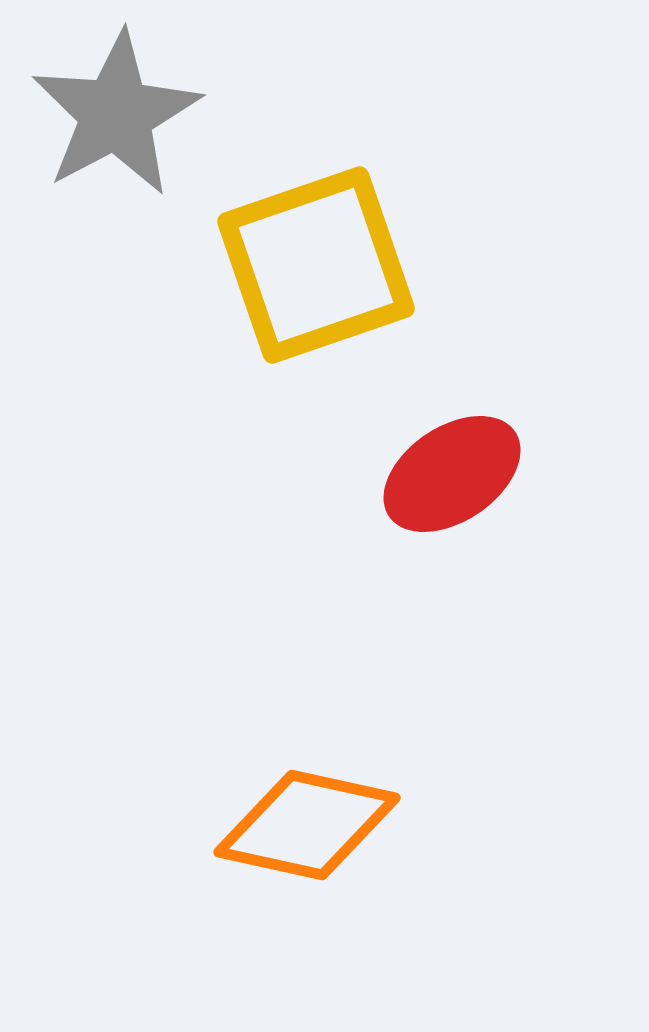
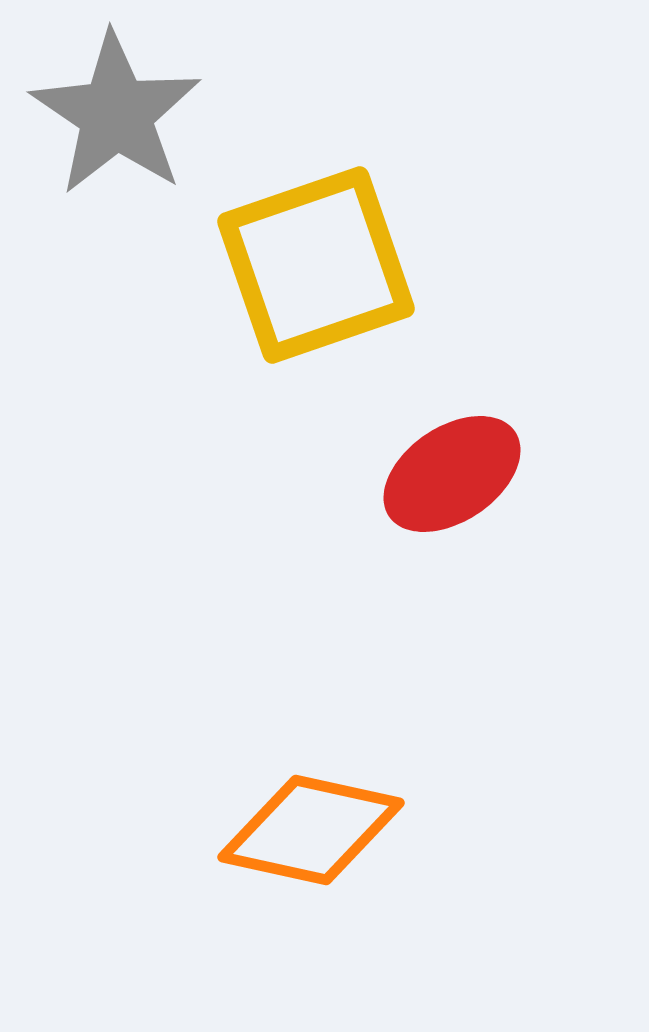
gray star: rotated 10 degrees counterclockwise
orange diamond: moved 4 px right, 5 px down
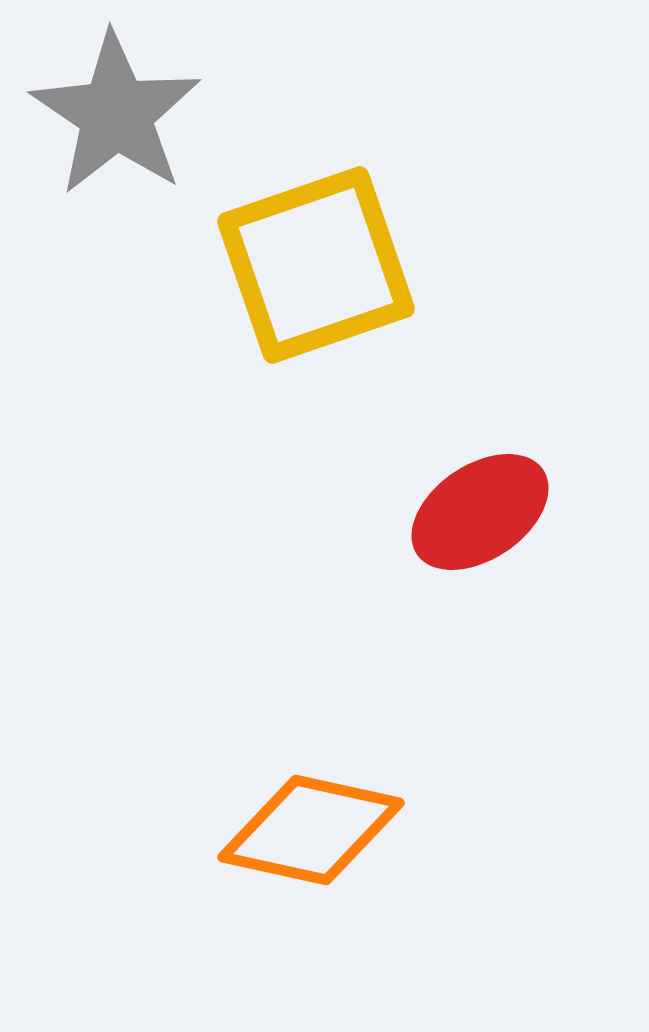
red ellipse: moved 28 px right, 38 px down
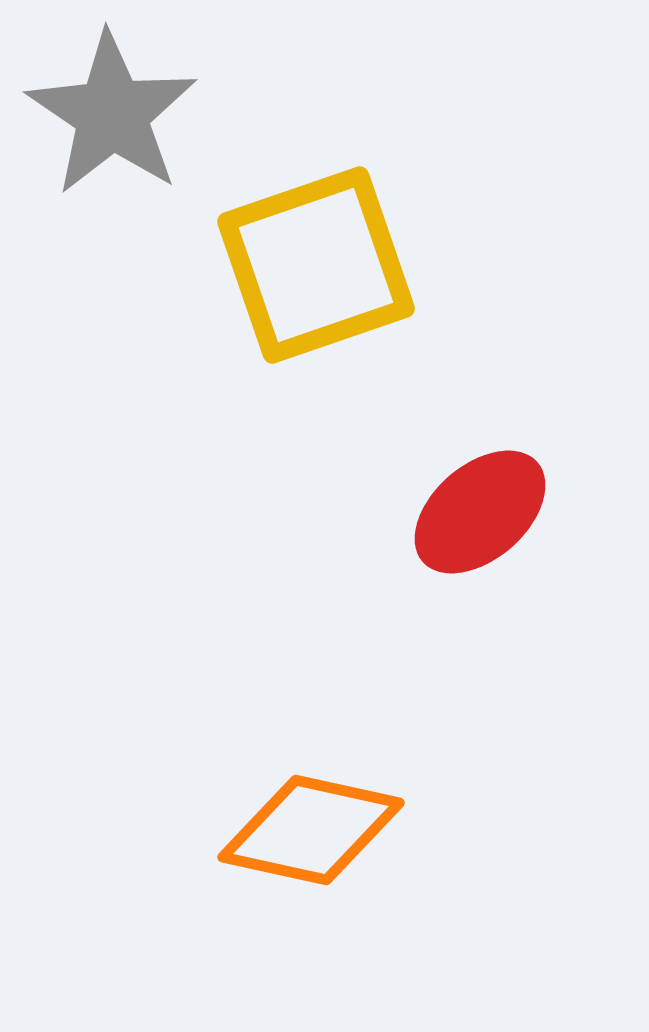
gray star: moved 4 px left
red ellipse: rotated 7 degrees counterclockwise
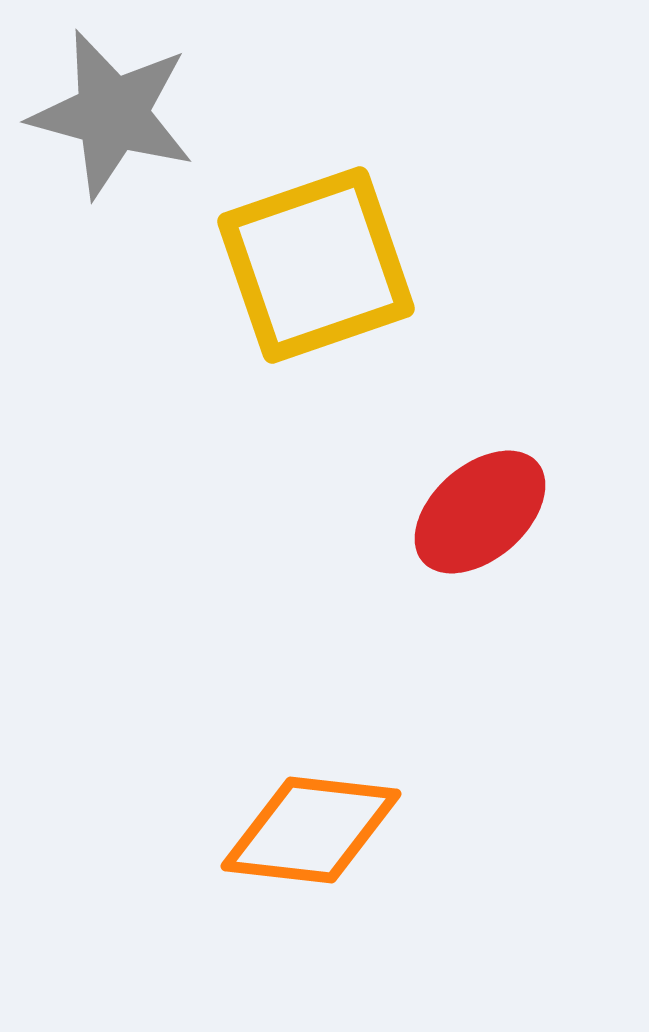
gray star: rotated 19 degrees counterclockwise
orange diamond: rotated 6 degrees counterclockwise
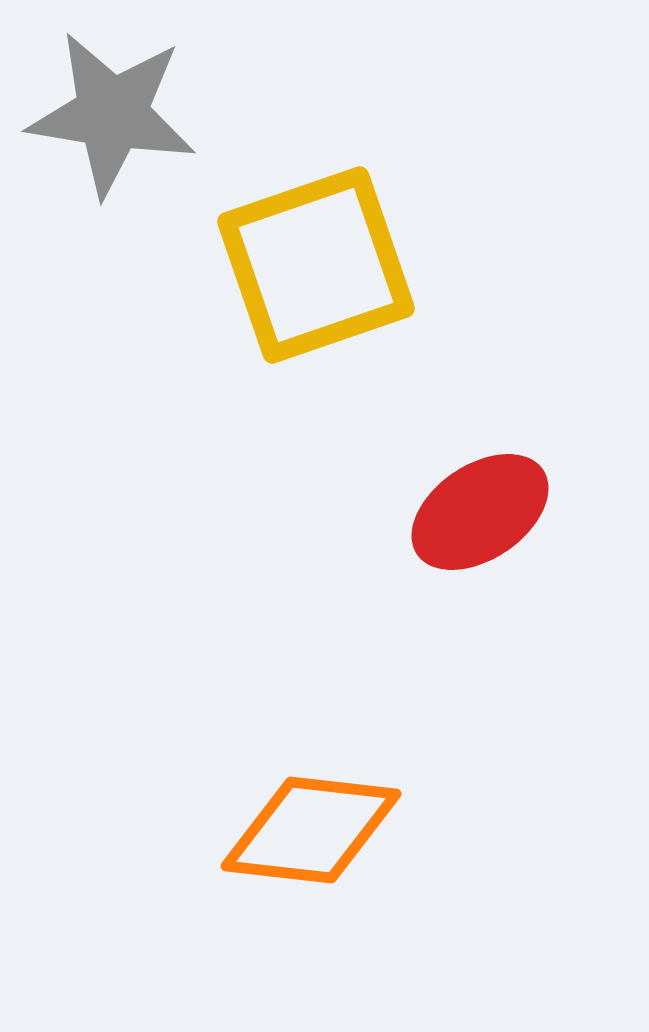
gray star: rotated 6 degrees counterclockwise
red ellipse: rotated 7 degrees clockwise
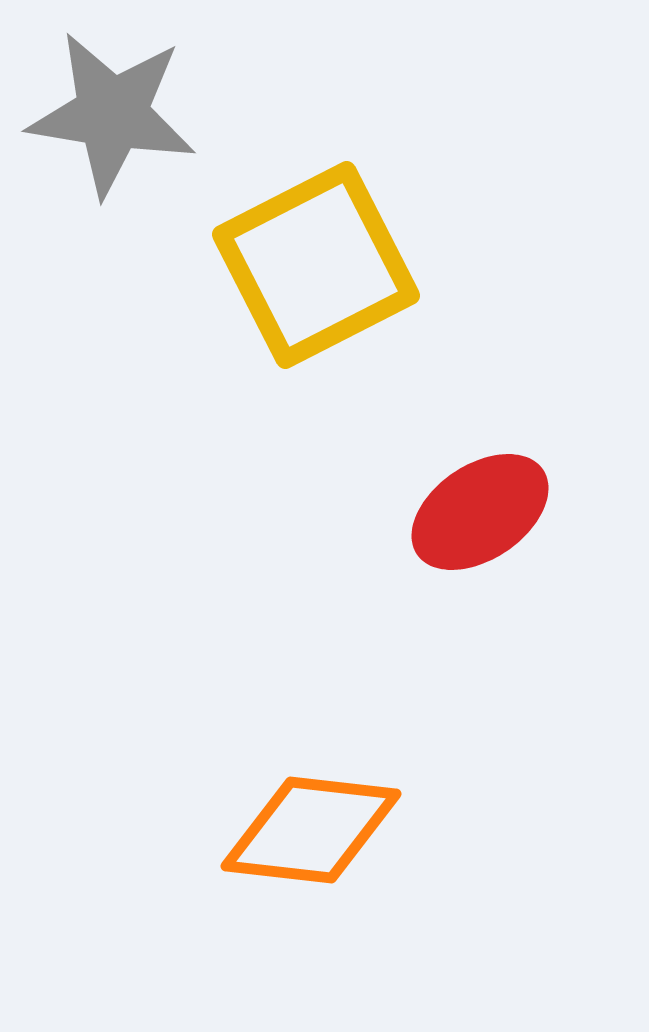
yellow square: rotated 8 degrees counterclockwise
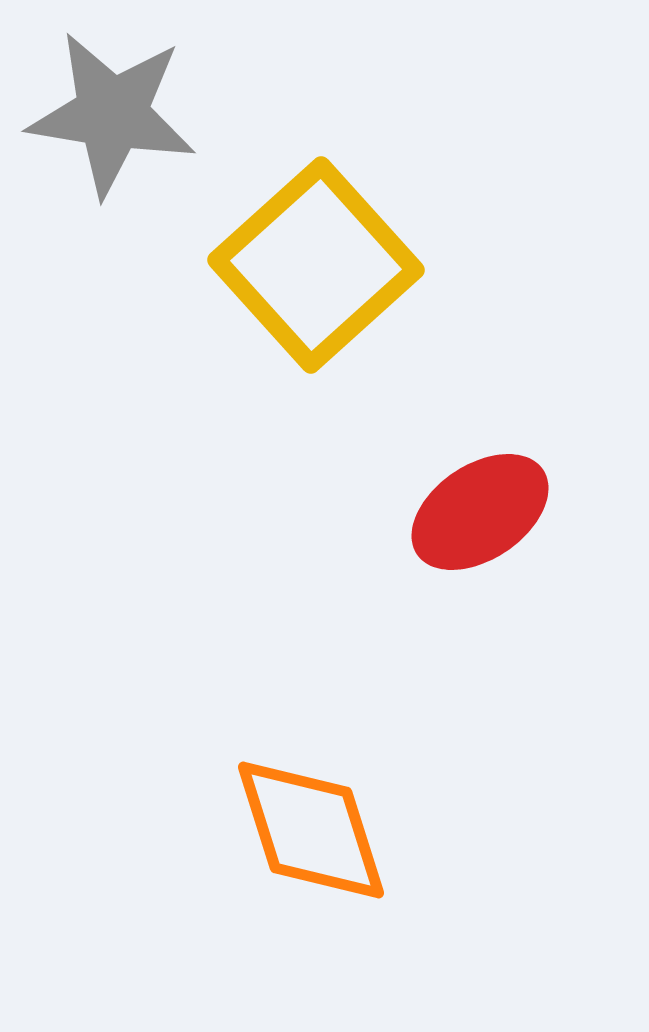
yellow square: rotated 15 degrees counterclockwise
orange diamond: rotated 66 degrees clockwise
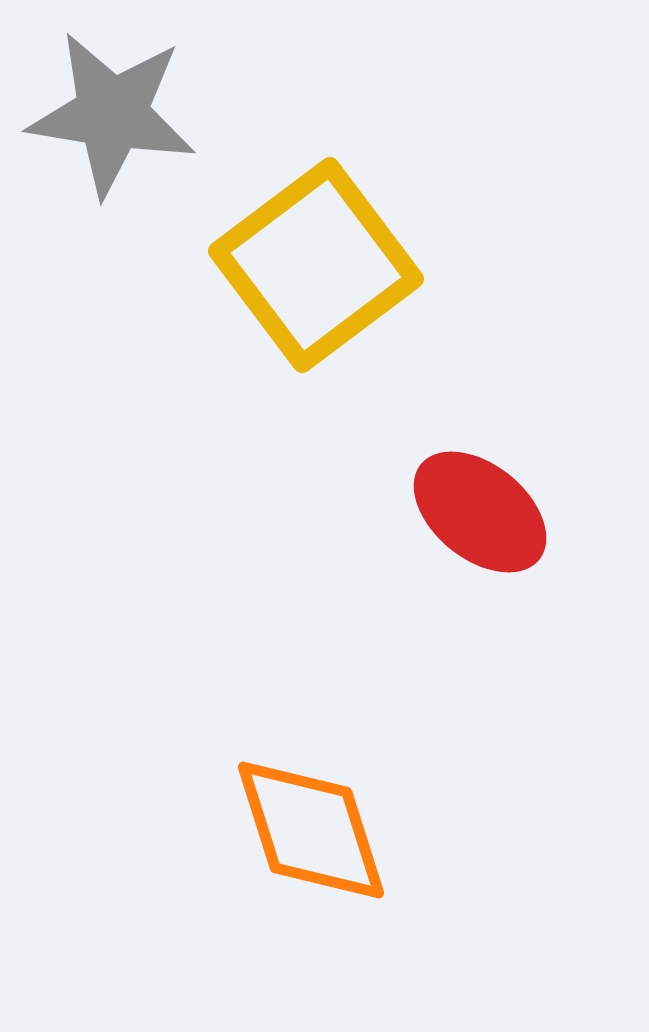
yellow square: rotated 5 degrees clockwise
red ellipse: rotated 73 degrees clockwise
